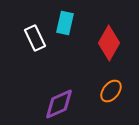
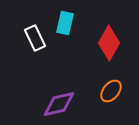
purple diamond: rotated 12 degrees clockwise
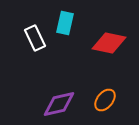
red diamond: rotated 72 degrees clockwise
orange ellipse: moved 6 px left, 9 px down
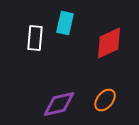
white rectangle: rotated 30 degrees clockwise
red diamond: rotated 36 degrees counterclockwise
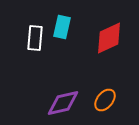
cyan rectangle: moved 3 px left, 4 px down
red diamond: moved 5 px up
purple diamond: moved 4 px right, 1 px up
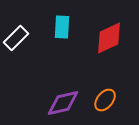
cyan rectangle: rotated 10 degrees counterclockwise
white rectangle: moved 19 px left; rotated 40 degrees clockwise
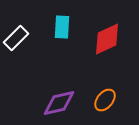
red diamond: moved 2 px left, 1 px down
purple diamond: moved 4 px left
